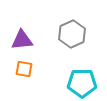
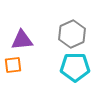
orange square: moved 11 px left, 4 px up; rotated 18 degrees counterclockwise
cyan pentagon: moved 7 px left, 16 px up
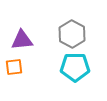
gray hexagon: rotated 8 degrees counterclockwise
orange square: moved 1 px right, 2 px down
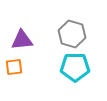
gray hexagon: rotated 12 degrees counterclockwise
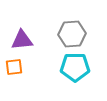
gray hexagon: rotated 20 degrees counterclockwise
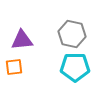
gray hexagon: rotated 16 degrees clockwise
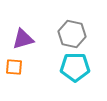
purple triangle: moved 1 px right, 1 px up; rotated 10 degrees counterclockwise
orange square: rotated 12 degrees clockwise
